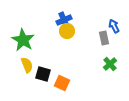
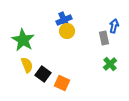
blue arrow: rotated 40 degrees clockwise
black square: rotated 21 degrees clockwise
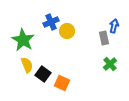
blue cross: moved 13 px left, 2 px down
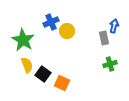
green cross: rotated 24 degrees clockwise
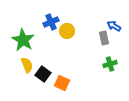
blue arrow: rotated 72 degrees counterclockwise
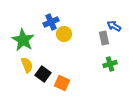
yellow circle: moved 3 px left, 3 px down
